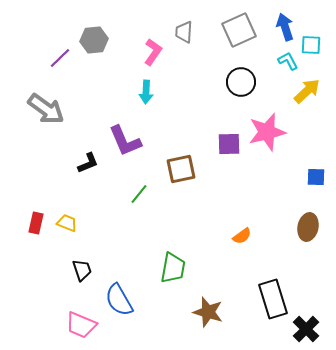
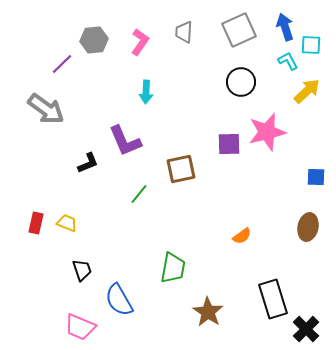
pink L-shape: moved 13 px left, 10 px up
purple line: moved 2 px right, 6 px down
brown star: rotated 16 degrees clockwise
pink trapezoid: moved 1 px left, 2 px down
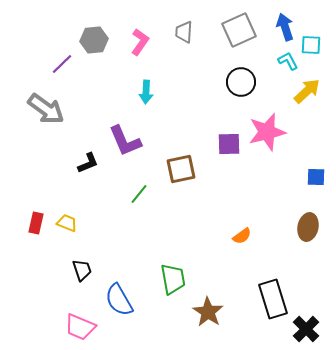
green trapezoid: moved 11 px down; rotated 20 degrees counterclockwise
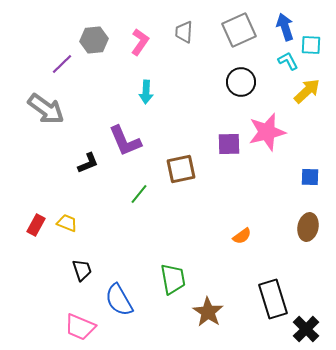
blue square: moved 6 px left
red rectangle: moved 2 px down; rotated 15 degrees clockwise
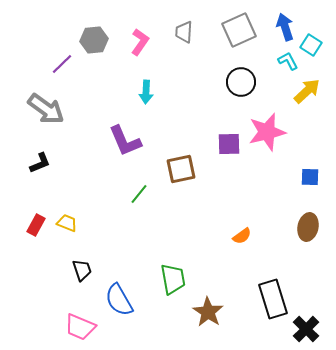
cyan square: rotated 30 degrees clockwise
black L-shape: moved 48 px left
